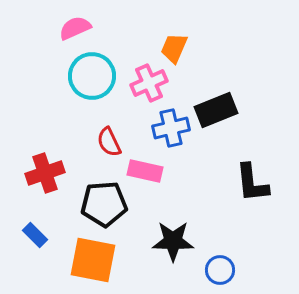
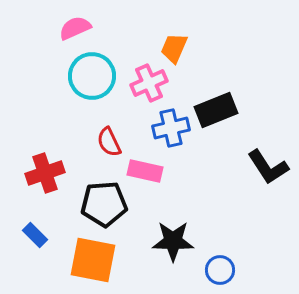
black L-shape: moved 16 px right, 16 px up; rotated 27 degrees counterclockwise
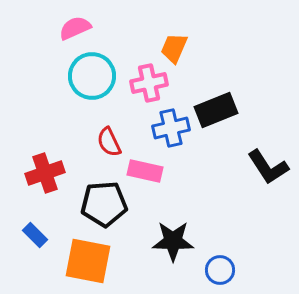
pink cross: rotated 12 degrees clockwise
orange square: moved 5 px left, 1 px down
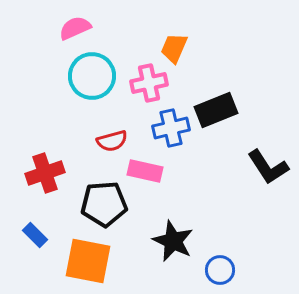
red semicircle: moved 3 px right, 1 px up; rotated 80 degrees counterclockwise
black star: rotated 24 degrees clockwise
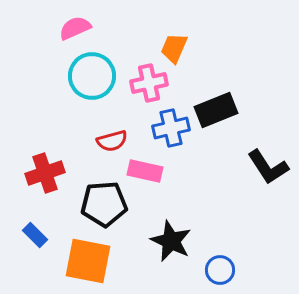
black star: moved 2 px left
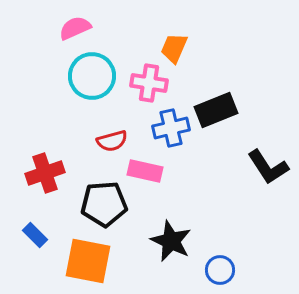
pink cross: rotated 21 degrees clockwise
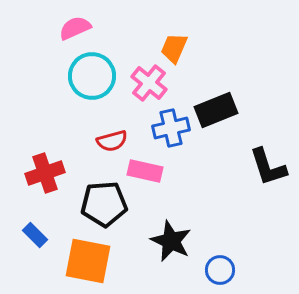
pink cross: rotated 30 degrees clockwise
black L-shape: rotated 15 degrees clockwise
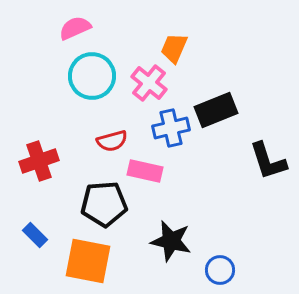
black L-shape: moved 6 px up
red cross: moved 6 px left, 12 px up
black star: rotated 12 degrees counterclockwise
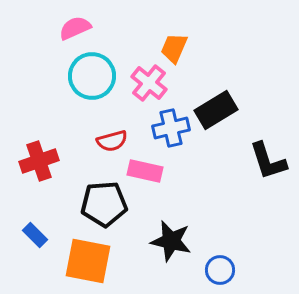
black rectangle: rotated 9 degrees counterclockwise
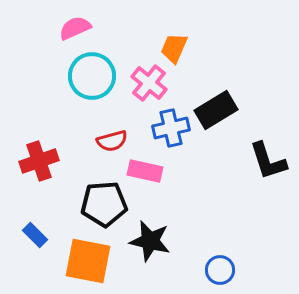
black star: moved 21 px left
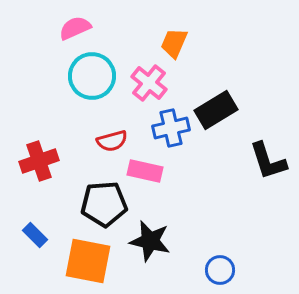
orange trapezoid: moved 5 px up
